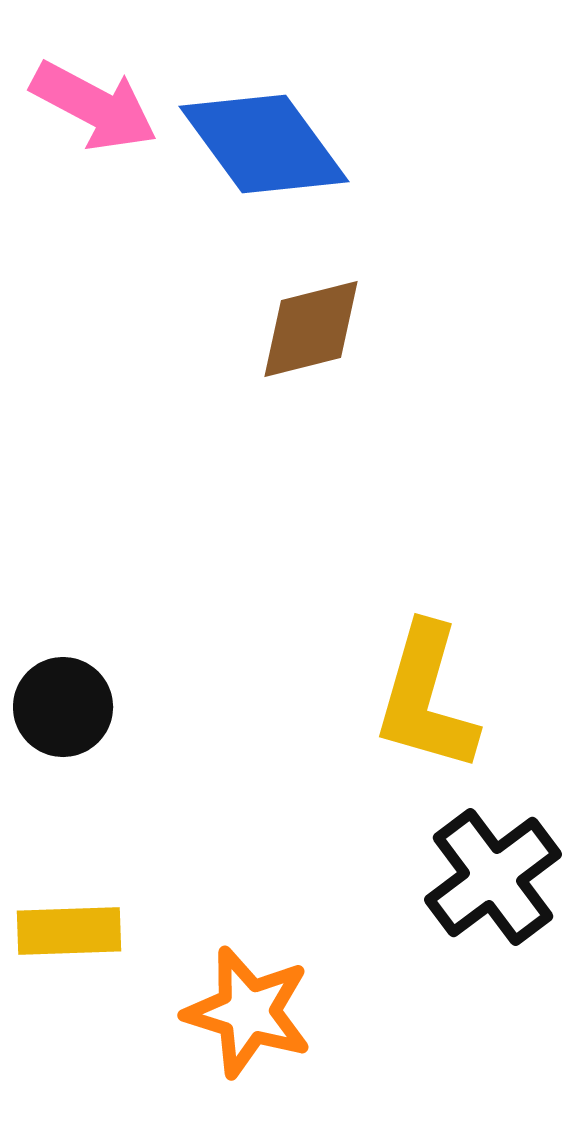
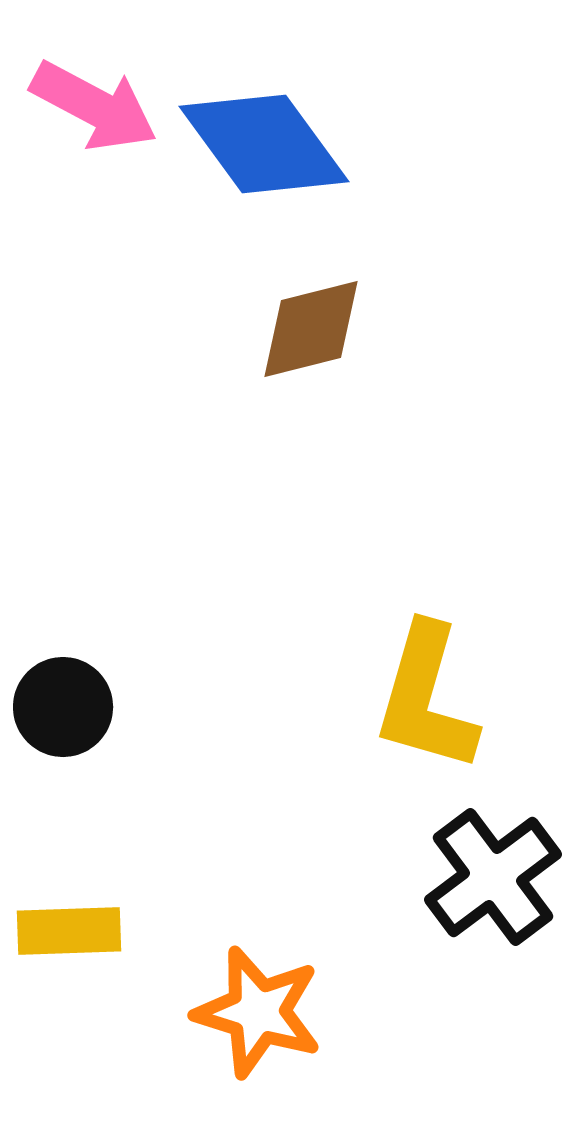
orange star: moved 10 px right
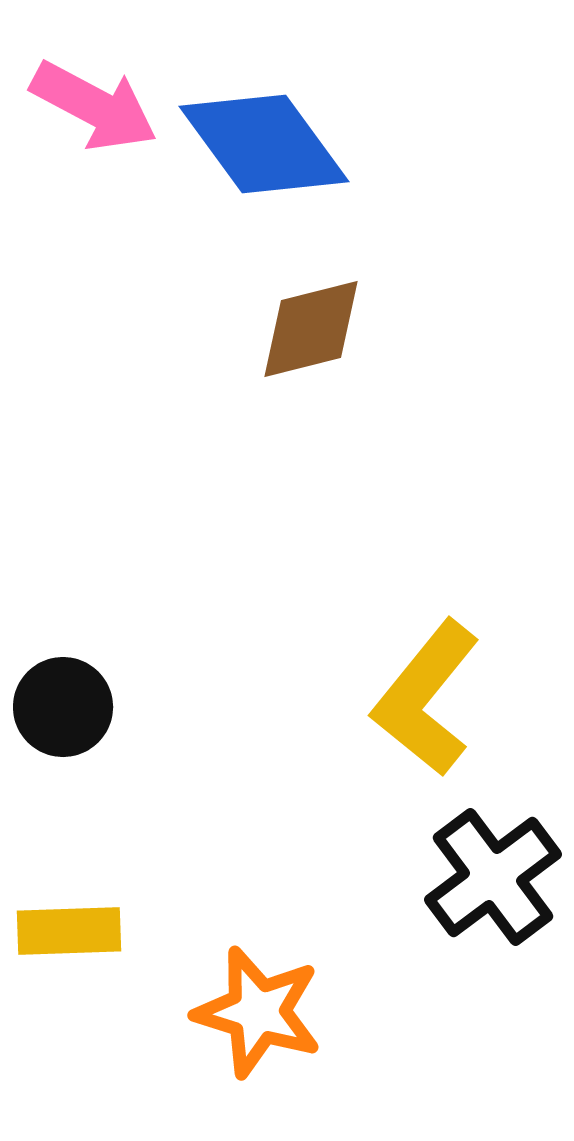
yellow L-shape: rotated 23 degrees clockwise
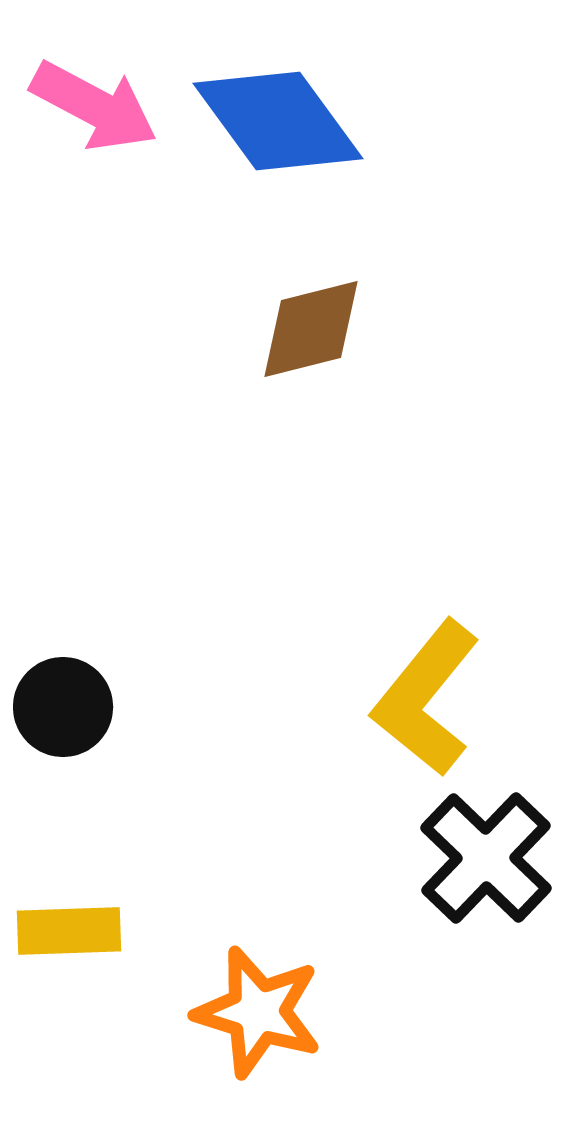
blue diamond: moved 14 px right, 23 px up
black cross: moved 7 px left, 19 px up; rotated 9 degrees counterclockwise
